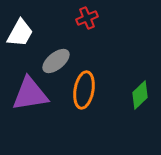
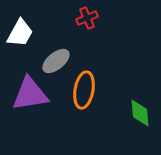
green diamond: moved 18 px down; rotated 52 degrees counterclockwise
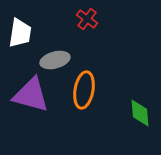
red cross: moved 1 px down; rotated 30 degrees counterclockwise
white trapezoid: rotated 20 degrees counterclockwise
gray ellipse: moved 1 px left, 1 px up; rotated 24 degrees clockwise
purple triangle: moved 1 px right, 1 px down; rotated 24 degrees clockwise
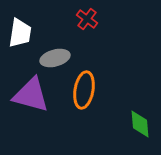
gray ellipse: moved 2 px up
green diamond: moved 11 px down
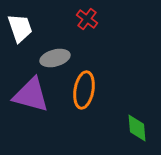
white trapezoid: moved 5 px up; rotated 28 degrees counterclockwise
green diamond: moved 3 px left, 4 px down
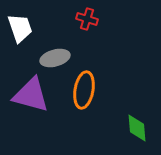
red cross: rotated 20 degrees counterclockwise
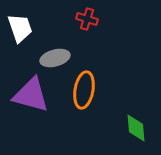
green diamond: moved 1 px left
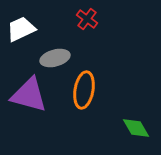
red cross: rotated 20 degrees clockwise
white trapezoid: moved 1 px right, 1 px down; rotated 96 degrees counterclockwise
purple triangle: moved 2 px left
green diamond: rotated 24 degrees counterclockwise
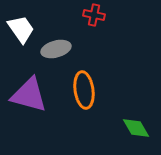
red cross: moved 7 px right, 4 px up; rotated 25 degrees counterclockwise
white trapezoid: rotated 80 degrees clockwise
gray ellipse: moved 1 px right, 9 px up
orange ellipse: rotated 18 degrees counterclockwise
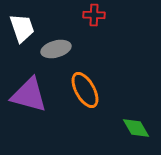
red cross: rotated 10 degrees counterclockwise
white trapezoid: moved 1 px right, 1 px up; rotated 16 degrees clockwise
orange ellipse: moved 1 px right; rotated 21 degrees counterclockwise
